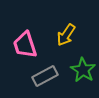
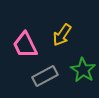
yellow arrow: moved 4 px left
pink trapezoid: rotated 8 degrees counterclockwise
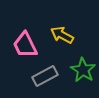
yellow arrow: rotated 85 degrees clockwise
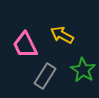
gray rectangle: rotated 30 degrees counterclockwise
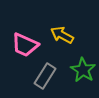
pink trapezoid: rotated 40 degrees counterclockwise
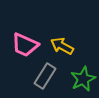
yellow arrow: moved 11 px down
green star: moved 9 px down; rotated 15 degrees clockwise
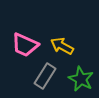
green star: moved 2 px left; rotated 20 degrees counterclockwise
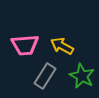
pink trapezoid: rotated 28 degrees counterclockwise
green star: moved 1 px right, 3 px up
